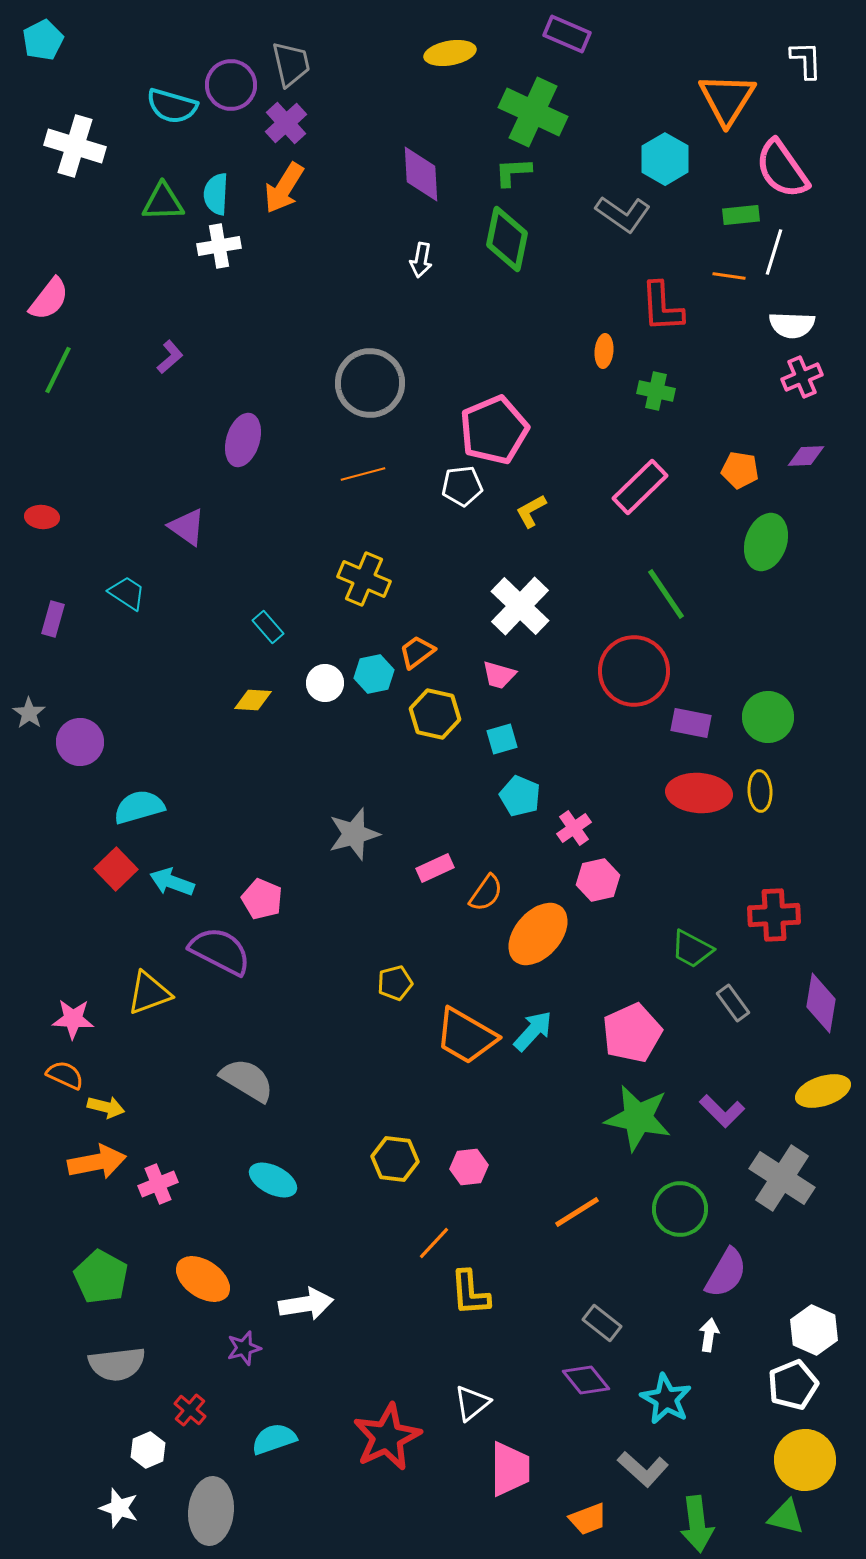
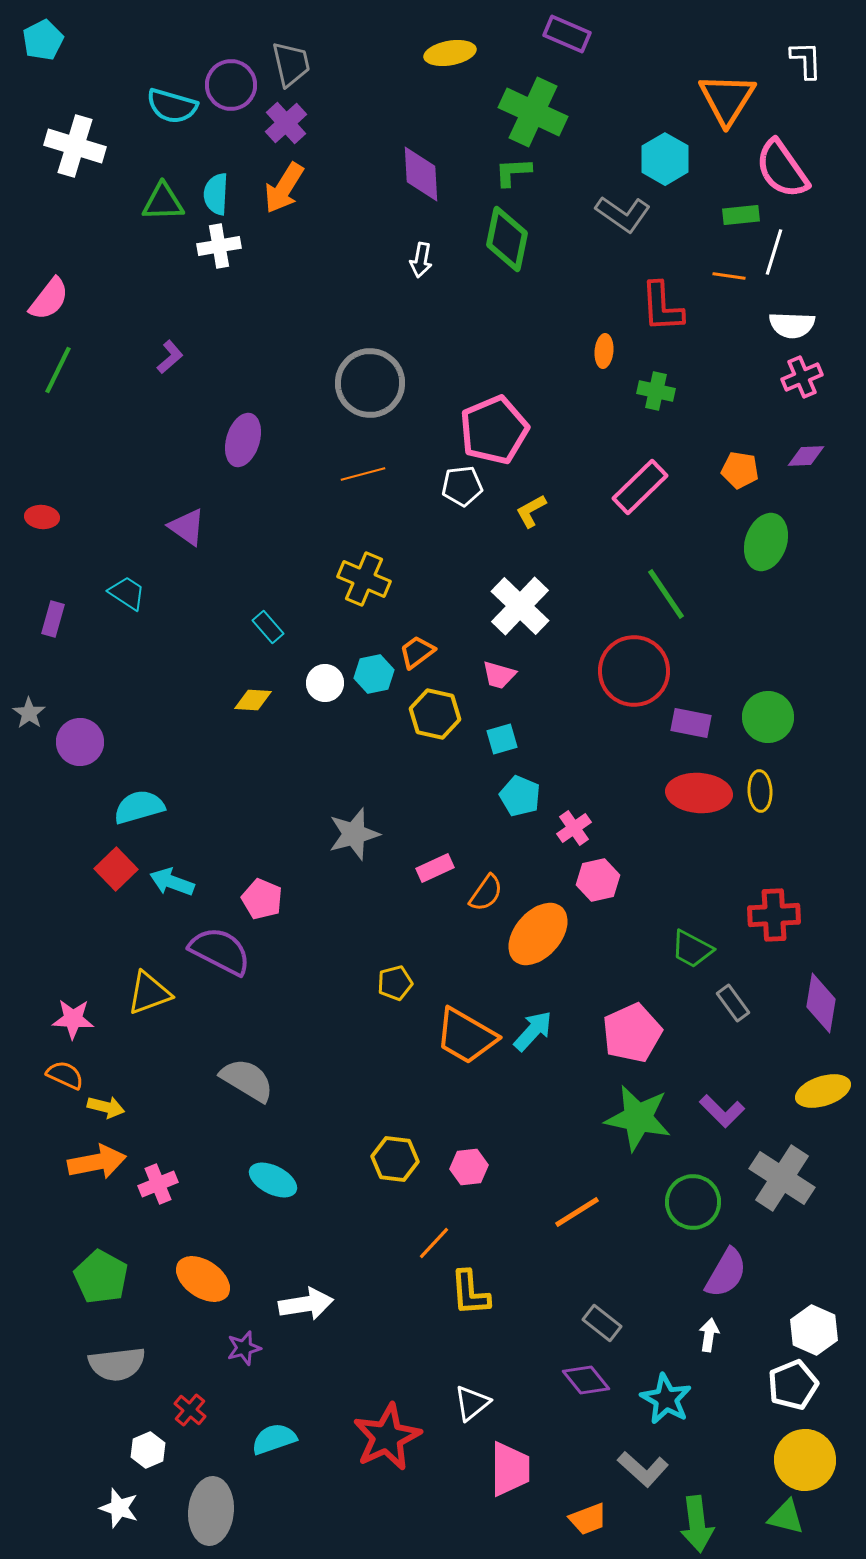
green circle at (680, 1209): moved 13 px right, 7 px up
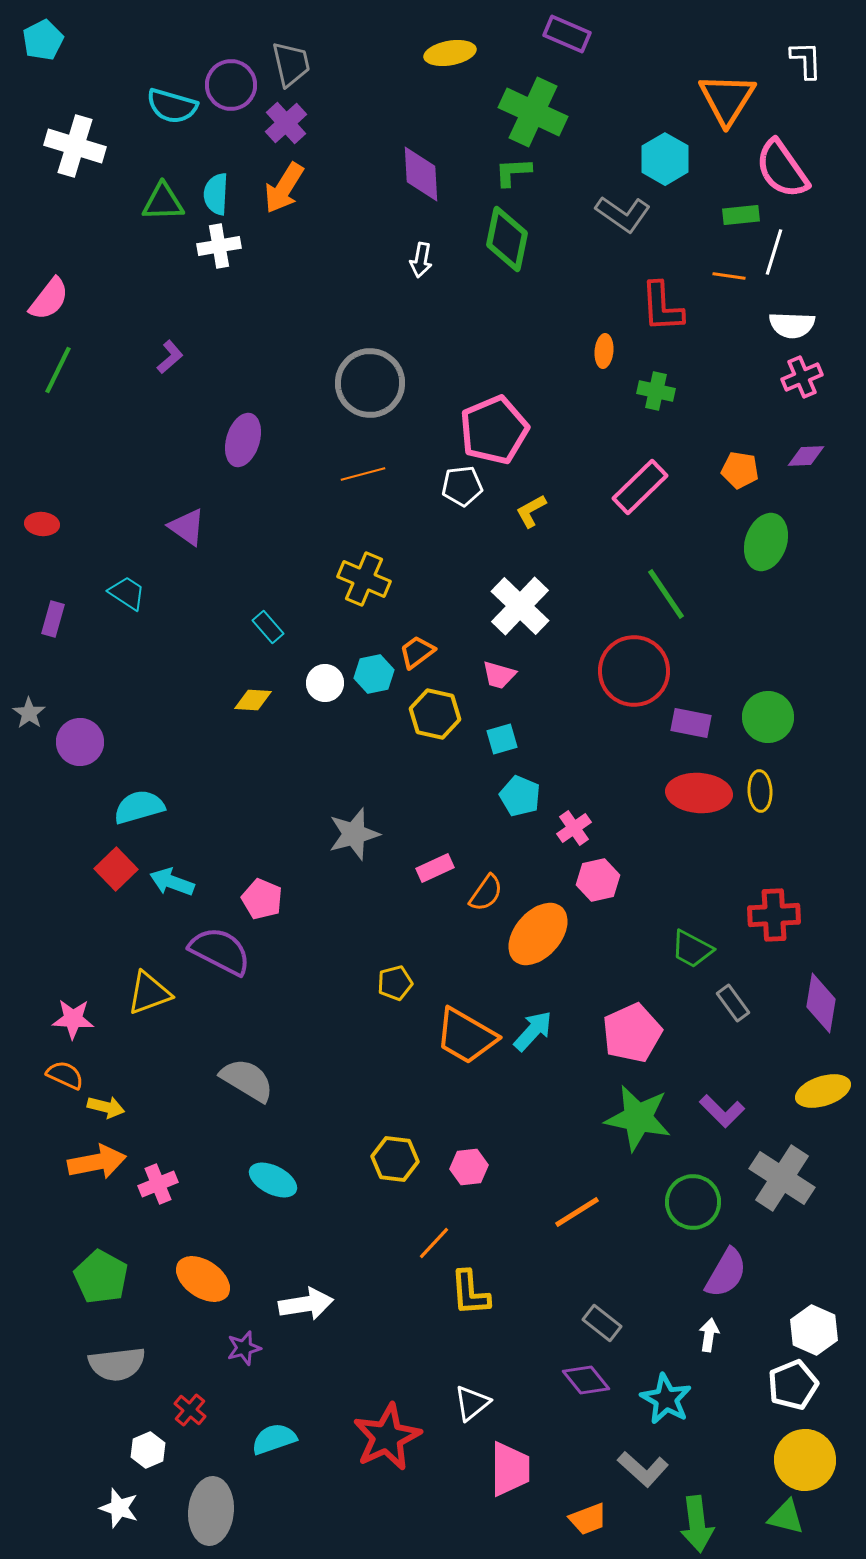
red ellipse at (42, 517): moved 7 px down
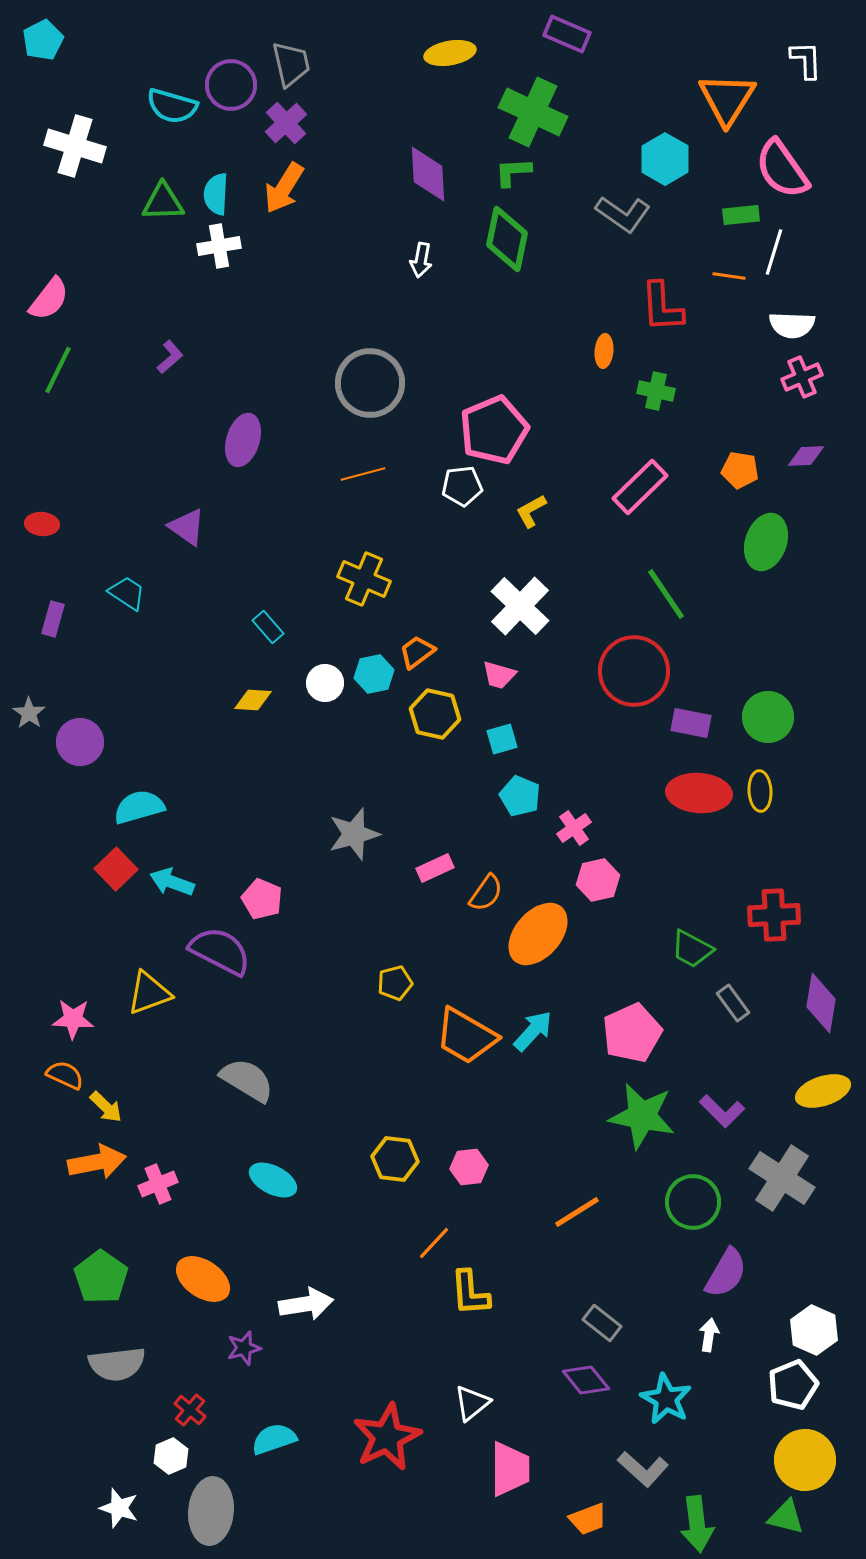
purple diamond at (421, 174): moved 7 px right
yellow arrow at (106, 1107): rotated 30 degrees clockwise
green star at (638, 1118): moved 4 px right, 2 px up
green pentagon at (101, 1277): rotated 6 degrees clockwise
white hexagon at (148, 1450): moved 23 px right, 6 px down
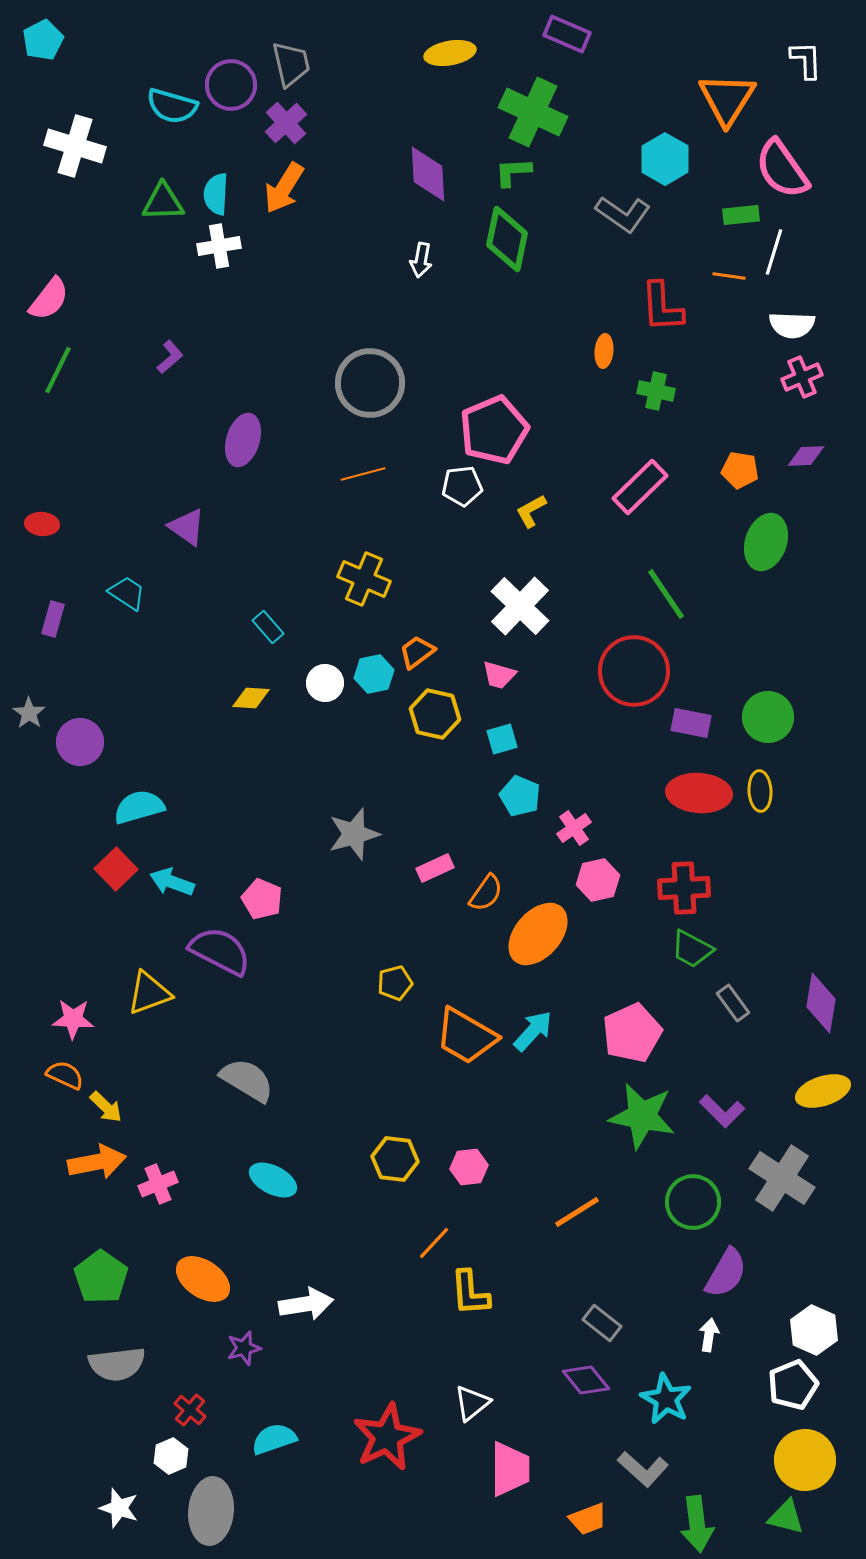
yellow diamond at (253, 700): moved 2 px left, 2 px up
red cross at (774, 915): moved 90 px left, 27 px up
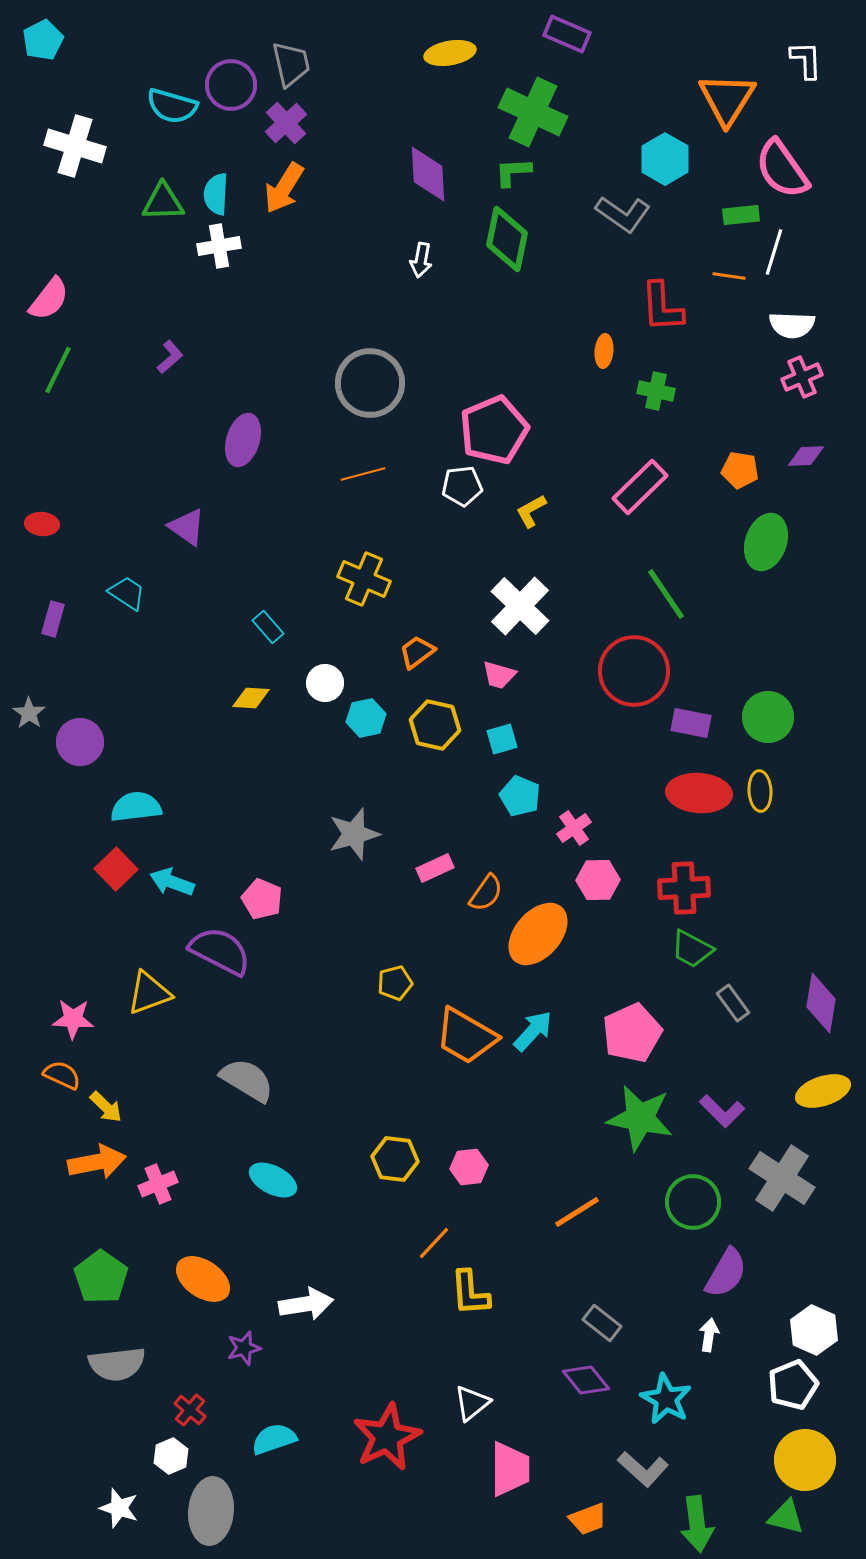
cyan hexagon at (374, 674): moved 8 px left, 44 px down
yellow hexagon at (435, 714): moved 11 px down
cyan semicircle at (139, 807): moved 3 px left; rotated 9 degrees clockwise
pink hexagon at (598, 880): rotated 12 degrees clockwise
orange semicircle at (65, 1075): moved 3 px left
green star at (642, 1116): moved 2 px left, 2 px down
